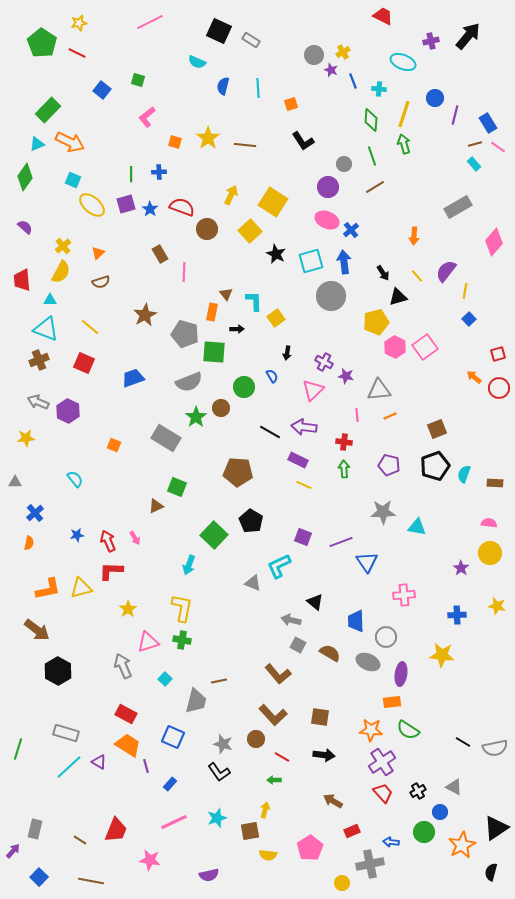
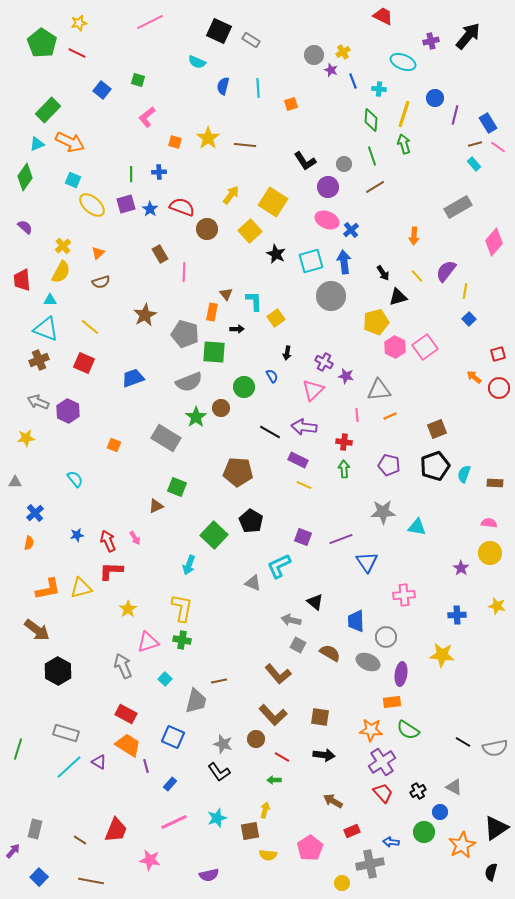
black L-shape at (303, 141): moved 2 px right, 20 px down
yellow arrow at (231, 195): rotated 12 degrees clockwise
purple line at (341, 542): moved 3 px up
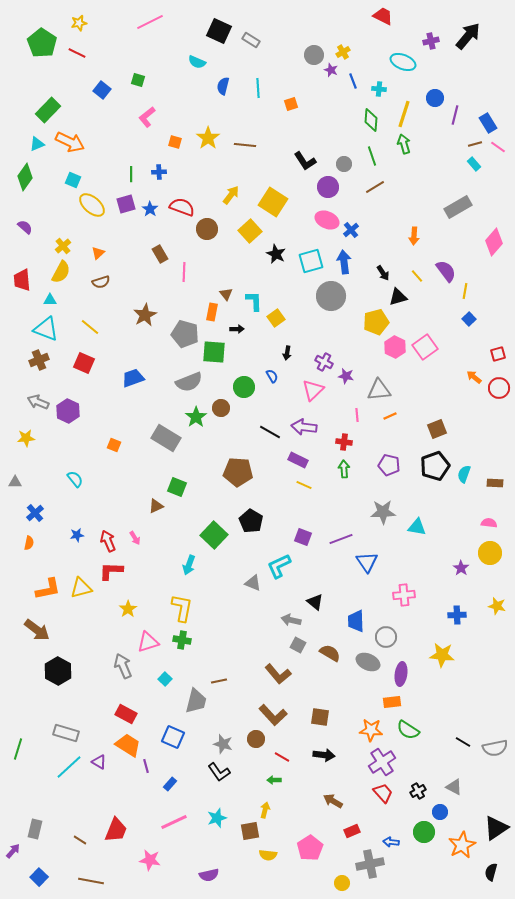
purple semicircle at (446, 271): rotated 105 degrees clockwise
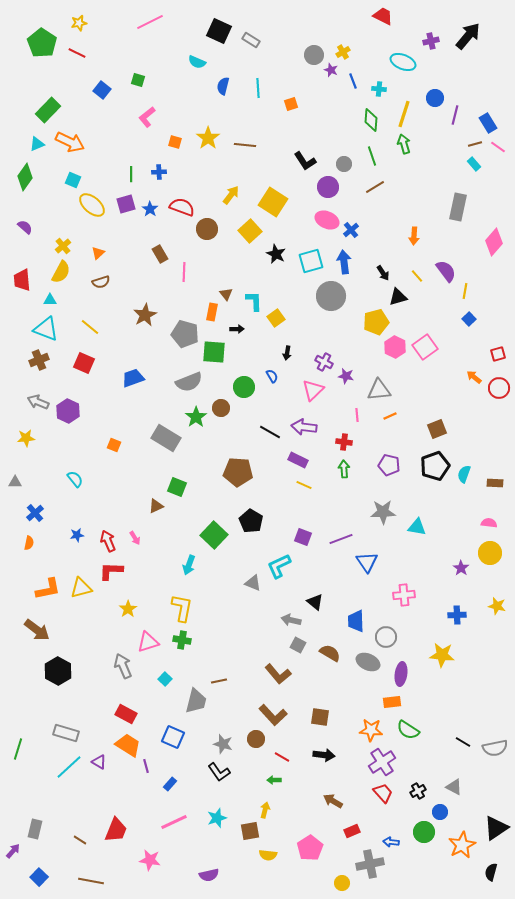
gray rectangle at (458, 207): rotated 48 degrees counterclockwise
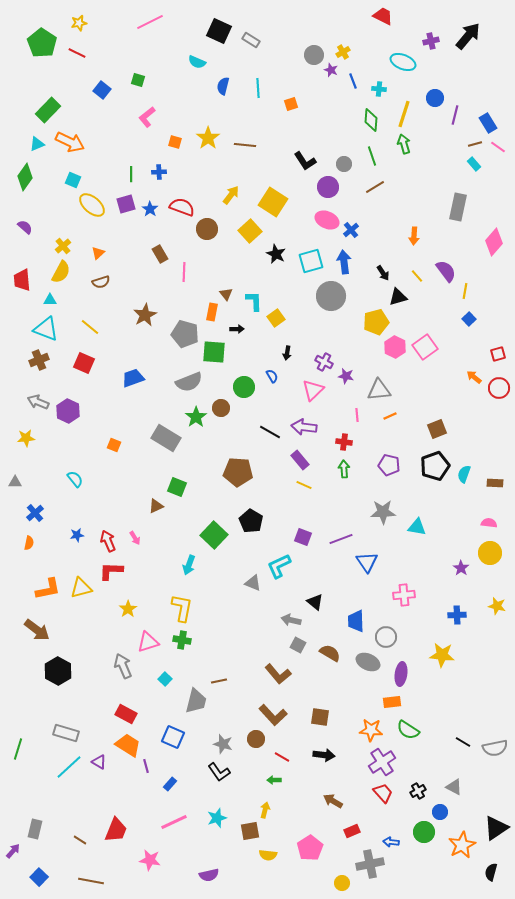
purple rectangle at (298, 460): moved 2 px right; rotated 24 degrees clockwise
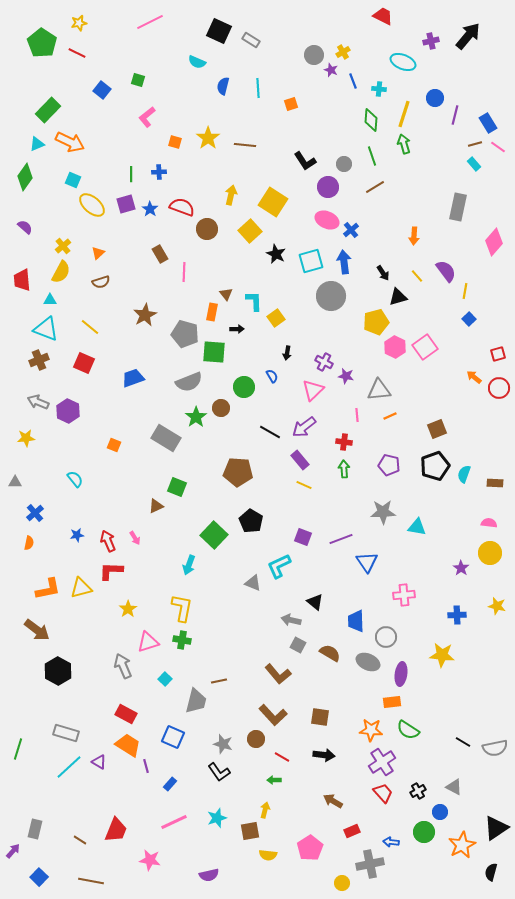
yellow arrow at (231, 195): rotated 24 degrees counterclockwise
purple arrow at (304, 427): rotated 45 degrees counterclockwise
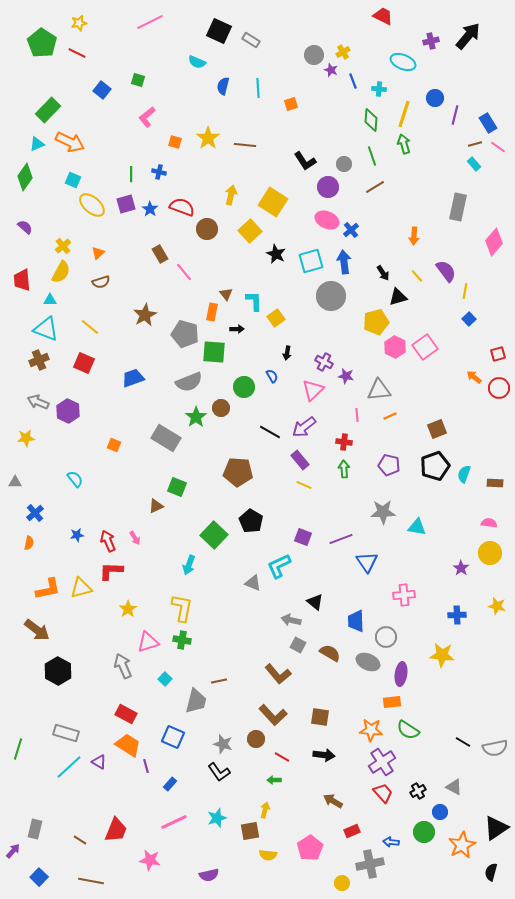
blue cross at (159, 172): rotated 16 degrees clockwise
pink line at (184, 272): rotated 42 degrees counterclockwise
